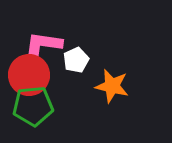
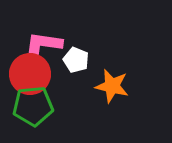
white pentagon: rotated 25 degrees counterclockwise
red circle: moved 1 px right, 1 px up
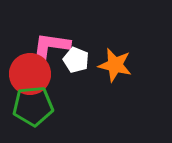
pink L-shape: moved 8 px right, 1 px down
orange star: moved 3 px right, 21 px up
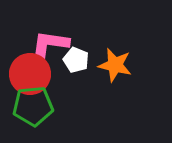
pink L-shape: moved 1 px left, 2 px up
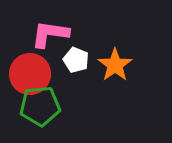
pink L-shape: moved 10 px up
orange star: rotated 24 degrees clockwise
green pentagon: moved 7 px right
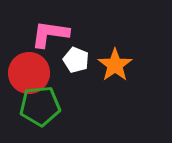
red circle: moved 1 px left, 1 px up
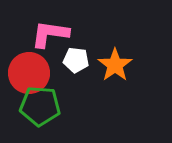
white pentagon: rotated 15 degrees counterclockwise
green pentagon: rotated 9 degrees clockwise
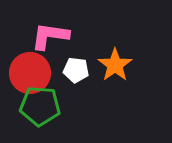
pink L-shape: moved 2 px down
white pentagon: moved 10 px down
red circle: moved 1 px right
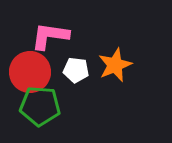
orange star: rotated 12 degrees clockwise
red circle: moved 1 px up
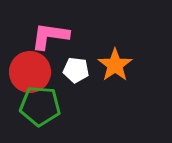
orange star: rotated 12 degrees counterclockwise
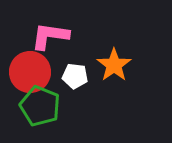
orange star: moved 1 px left
white pentagon: moved 1 px left, 6 px down
green pentagon: rotated 18 degrees clockwise
